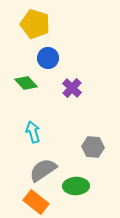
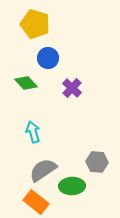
gray hexagon: moved 4 px right, 15 px down
green ellipse: moved 4 px left
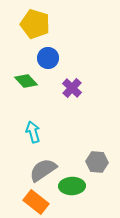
green diamond: moved 2 px up
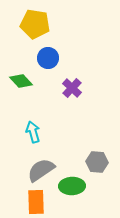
yellow pentagon: rotated 8 degrees counterclockwise
green diamond: moved 5 px left
gray semicircle: moved 2 px left
orange rectangle: rotated 50 degrees clockwise
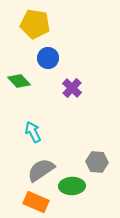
green diamond: moved 2 px left
cyan arrow: rotated 10 degrees counterclockwise
orange rectangle: rotated 65 degrees counterclockwise
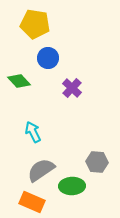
orange rectangle: moved 4 px left
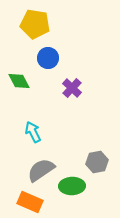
green diamond: rotated 15 degrees clockwise
gray hexagon: rotated 15 degrees counterclockwise
orange rectangle: moved 2 px left
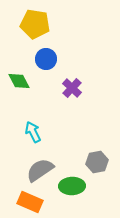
blue circle: moved 2 px left, 1 px down
gray semicircle: moved 1 px left
